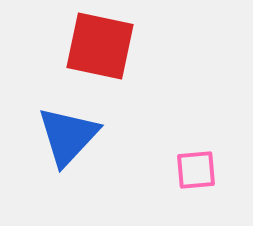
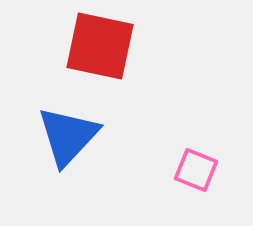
pink square: rotated 27 degrees clockwise
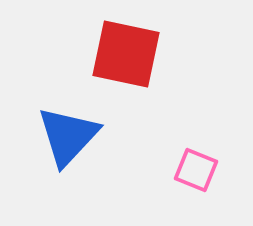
red square: moved 26 px right, 8 px down
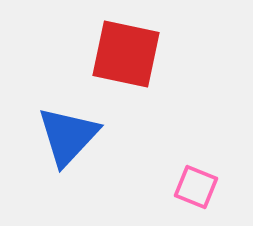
pink square: moved 17 px down
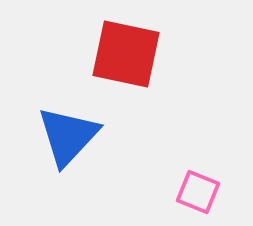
pink square: moved 2 px right, 5 px down
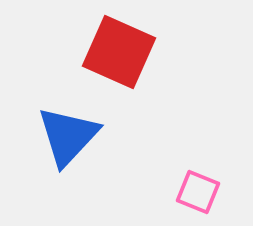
red square: moved 7 px left, 2 px up; rotated 12 degrees clockwise
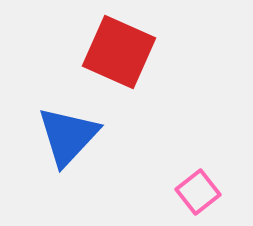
pink square: rotated 30 degrees clockwise
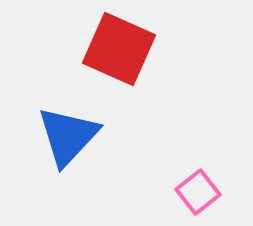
red square: moved 3 px up
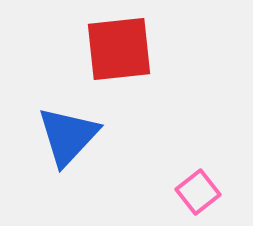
red square: rotated 30 degrees counterclockwise
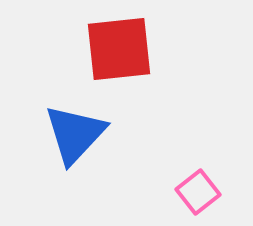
blue triangle: moved 7 px right, 2 px up
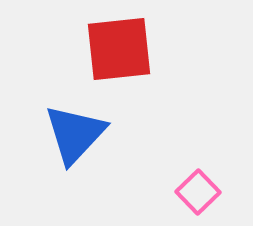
pink square: rotated 6 degrees counterclockwise
